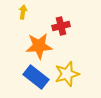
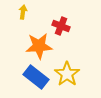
red cross: rotated 36 degrees clockwise
yellow star: rotated 20 degrees counterclockwise
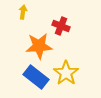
yellow star: moved 1 px left, 1 px up
